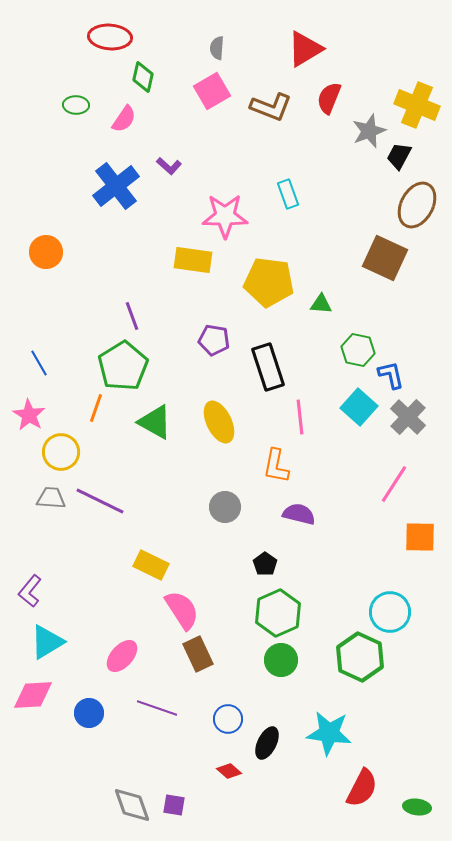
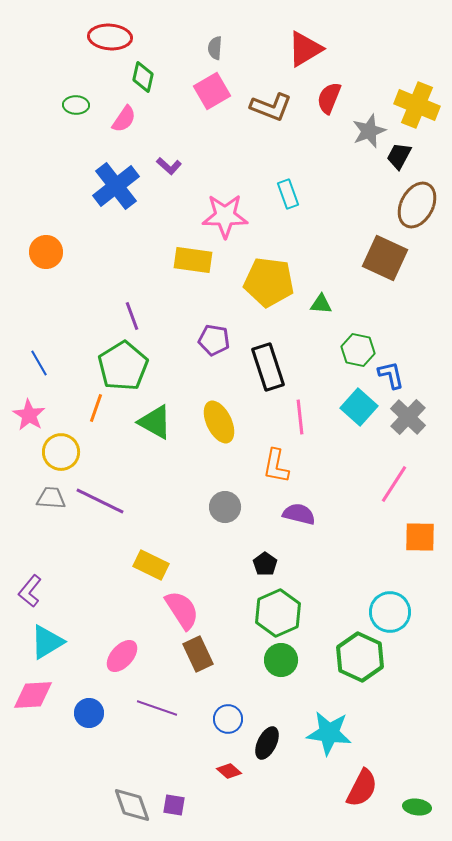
gray semicircle at (217, 48): moved 2 px left
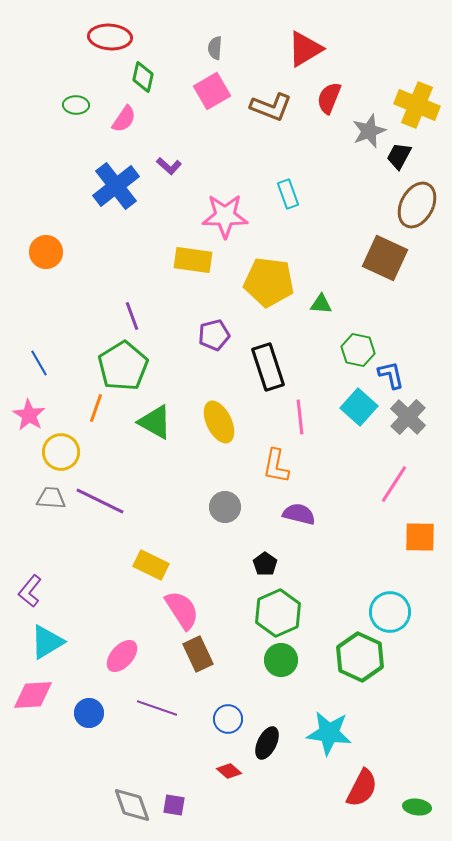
purple pentagon at (214, 340): moved 5 px up; rotated 24 degrees counterclockwise
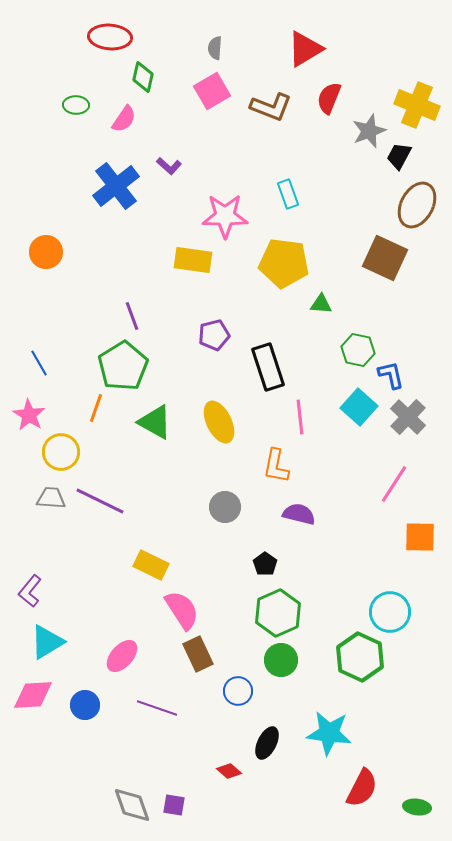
yellow pentagon at (269, 282): moved 15 px right, 19 px up
blue circle at (89, 713): moved 4 px left, 8 px up
blue circle at (228, 719): moved 10 px right, 28 px up
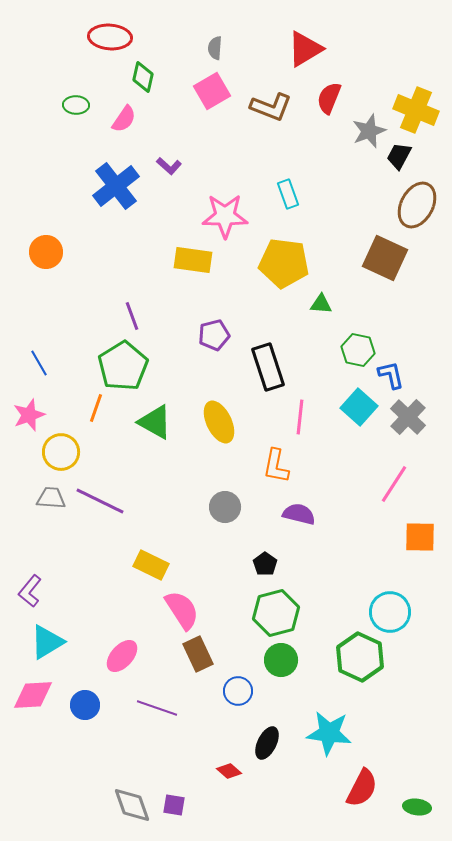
yellow cross at (417, 105): moved 1 px left, 5 px down
pink star at (29, 415): rotated 20 degrees clockwise
pink line at (300, 417): rotated 12 degrees clockwise
green hexagon at (278, 613): moved 2 px left; rotated 9 degrees clockwise
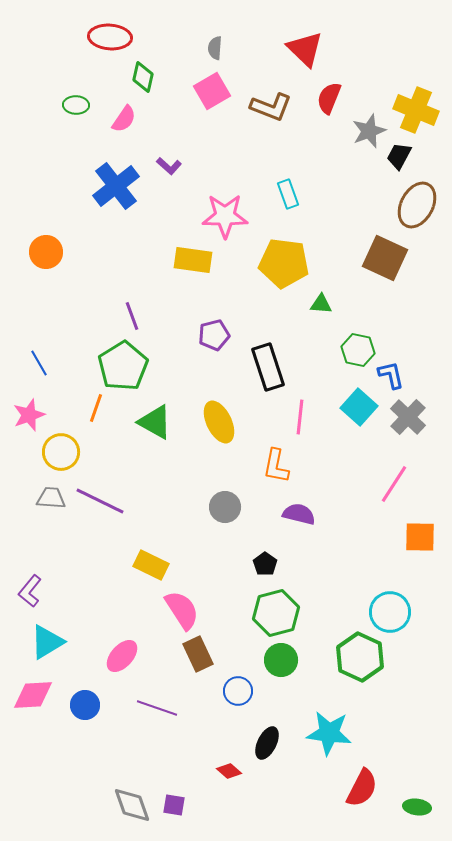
red triangle at (305, 49): rotated 45 degrees counterclockwise
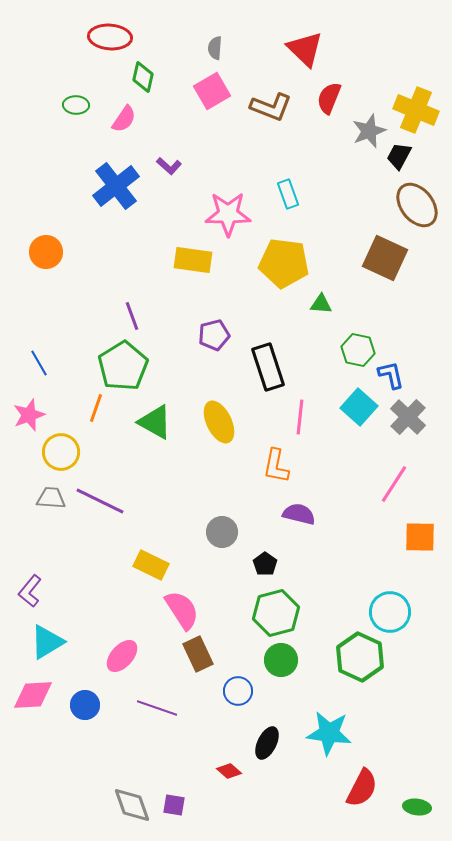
brown ellipse at (417, 205): rotated 66 degrees counterclockwise
pink star at (225, 216): moved 3 px right, 2 px up
gray circle at (225, 507): moved 3 px left, 25 px down
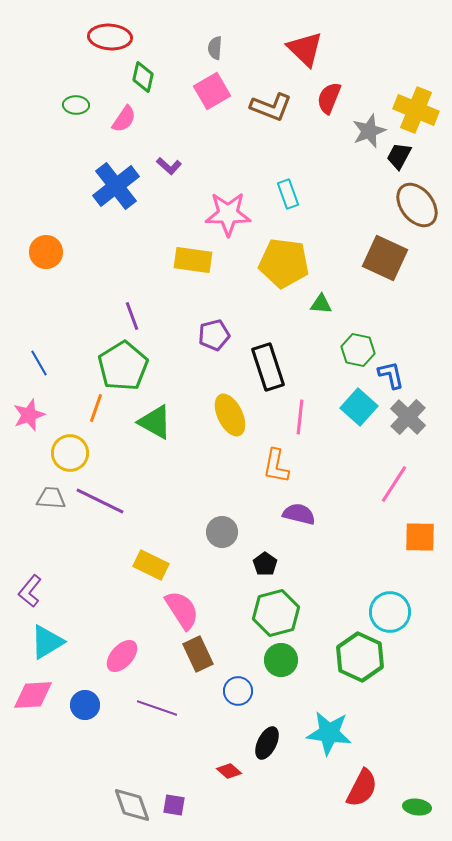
yellow ellipse at (219, 422): moved 11 px right, 7 px up
yellow circle at (61, 452): moved 9 px right, 1 px down
